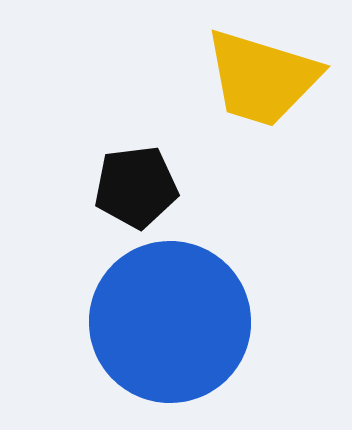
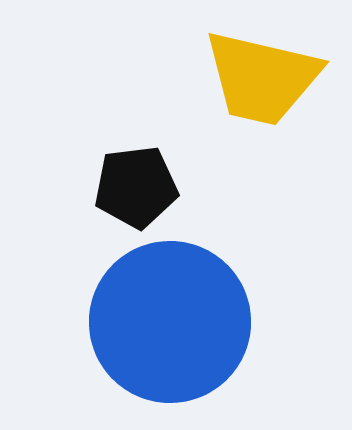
yellow trapezoid: rotated 4 degrees counterclockwise
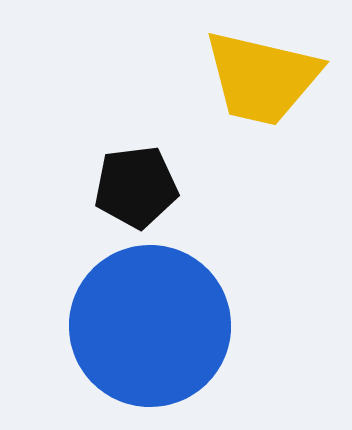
blue circle: moved 20 px left, 4 px down
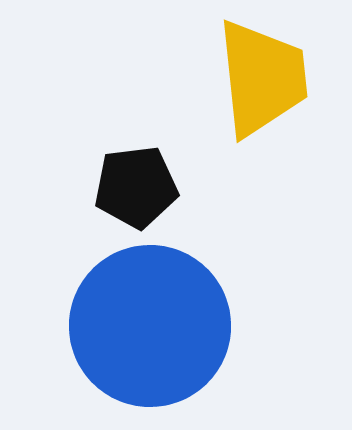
yellow trapezoid: rotated 109 degrees counterclockwise
